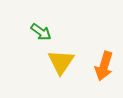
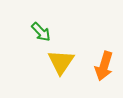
green arrow: rotated 10 degrees clockwise
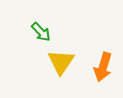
orange arrow: moved 1 px left, 1 px down
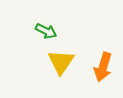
green arrow: moved 5 px right, 1 px up; rotated 20 degrees counterclockwise
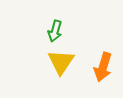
green arrow: moved 9 px right; rotated 80 degrees clockwise
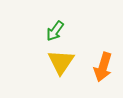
green arrow: rotated 20 degrees clockwise
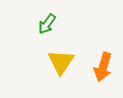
green arrow: moved 8 px left, 7 px up
